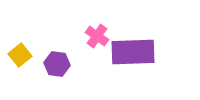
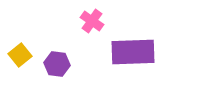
pink cross: moved 5 px left, 15 px up
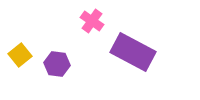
purple rectangle: rotated 30 degrees clockwise
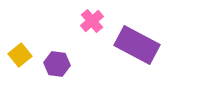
pink cross: rotated 15 degrees clockwise
purple rectangle: moved 4 px right, 7 px up
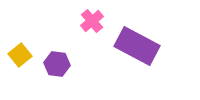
purple rectangle: moved 1 px down
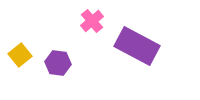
purple hexagon: moved 1 px right, 1 px up
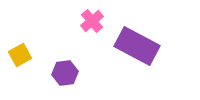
yellow square: rotated 10 degrees clockwise
purple hexagon: moved 7 px right, 10 px down; rotated 15 degrees counterclockwise
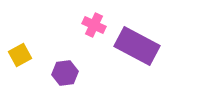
pink cross: moved 2 px right, 4 px down; rotated 25 degrees counterclockwise
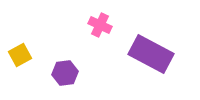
pink cross: moved 6 px right
purple rectangle: moved 14 px right, 8 px down
